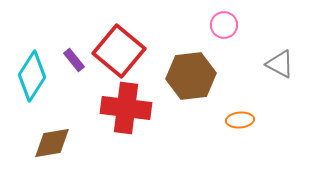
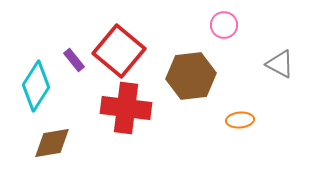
cyan diamond: moved 4 px right, 10 px down
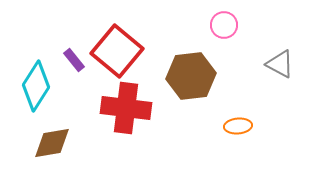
red square: moved 2 px left
orange ellipse: moved 2 px left, 6 px down
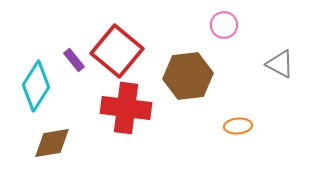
brown hexagon: moved 3 px left
